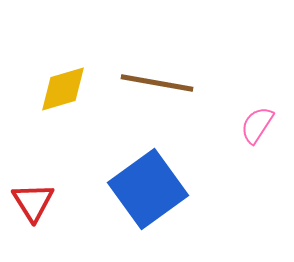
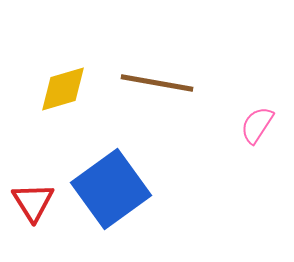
blue square: moved 37 px left
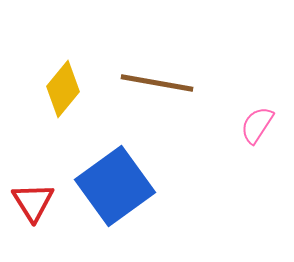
yellow diamond: rotated 34 degrees counterclockwise
blue square: moved 4 px right, 3 px up
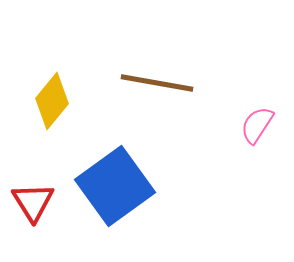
yellow diamond: moved 11 px left, 12 px down
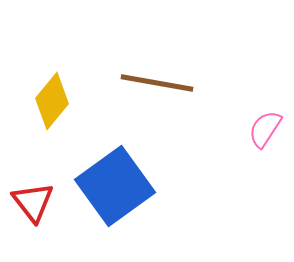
pink semicircle: moved 8 px right, 4 px down
red triangle: rotated 6 degrees counterclockwise
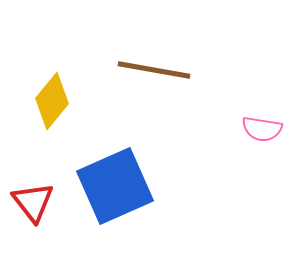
brown line: moved 3 px left, 13 px up
pink semicircle: moved 3 px left; rotated 114 degrees counterclockwise
blue square: rotated 12 degrees clockwise
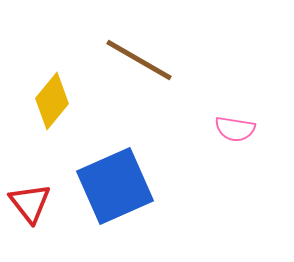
brown line: moved 15 px left, 10 px up; rotated 20 degrees clockwise
pink semicircle: moved 27 px left
red triangle: moved 3 px left, 1 px down
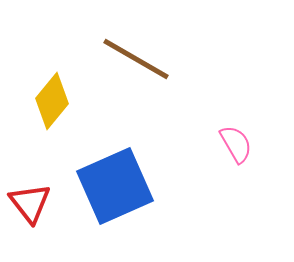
brown line: moved 3 px left, 1 px up
pink semicircle: moved 1 px right, 15 px down; rotated 129 degrees counterclockwise
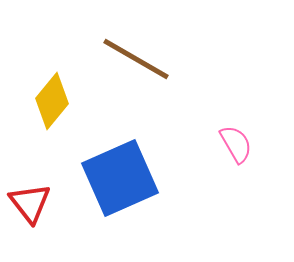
blue square: moved 5 px right, 8 px up
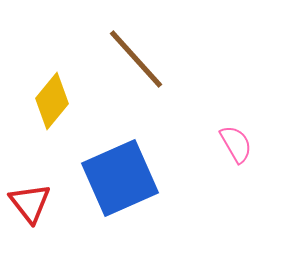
brown line: rotated 18 degrees clockwise
